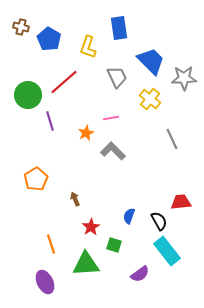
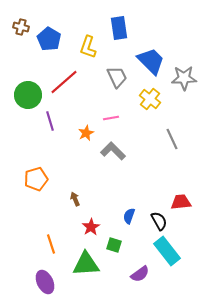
orange pentagon: rotated 15 degrees clockwise
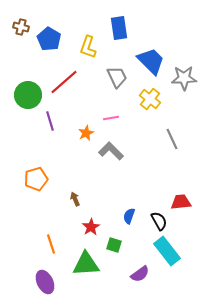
gray L-shape: moved 2 px left
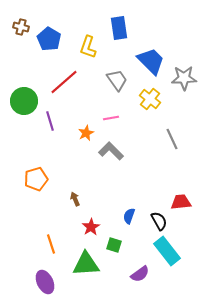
gray trapezoid: moved 3 px down; rotated 10 degrees counterclockwise
green circle: moved 4 px left, 6 px down
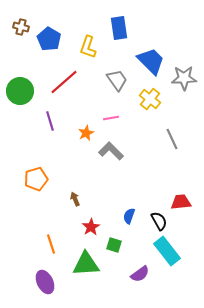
green circle: moved 4 px left, 10 px up
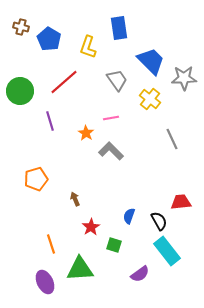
orange star: rotated 14 degrees counterclockwise
green triangle: moved 6 px left, 5 px down
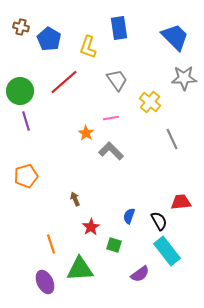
blue trapezoid: moved 24 px right, 24 px up
yellow cross: moved 3 px down
purple line: moved 24 px left
orange pentagon: moved 10 px left, 3 px up
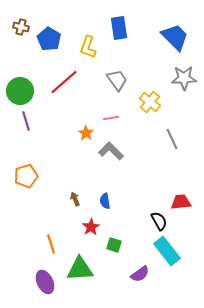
blue semicircle: moved 24 px left, 15 px up; rotated 28 degrees counterclockwise
